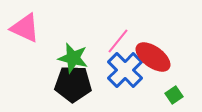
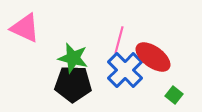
pink line: moved 1 px right, 1 px up; rotated 24 degrees counterclockwise
green square: rotated 18 degrees counterclockwise
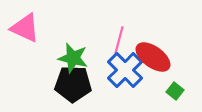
green square: moved 1 px right, 4 px up
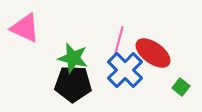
red ellipse: moved 4 px up
green square: moved 6 px right, 4 px up
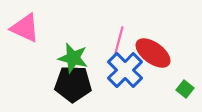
green square: moved 4 px right, 2 px down
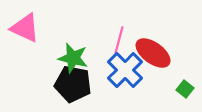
black pentagon: rotated 9 degrees clockwise
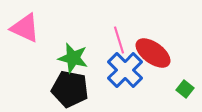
pink line: rotated 32 degrees counterclockwise
black pentagon: moved 3 px left, 5 px down
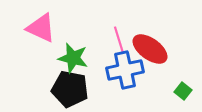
pink triangle: moved 16 px right
red ellipse: moved 3 px left, 4 px up
blue cross: rotated 33 degrees clockwise
green square: moved 2 px left, 2 px down
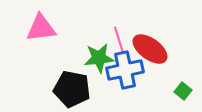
pink triangle: rotated 32 degrees counterclockwise
green star: moved 26 px right; rotated 20 degrees counterclockwise
black pentagon: moved 2 px right
